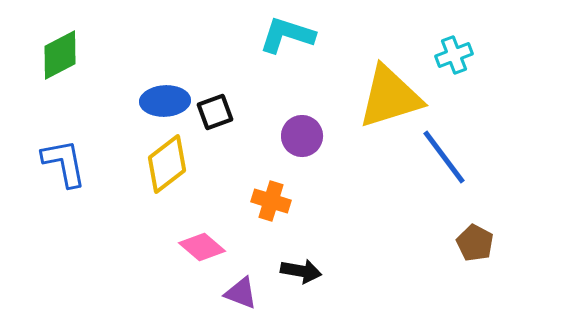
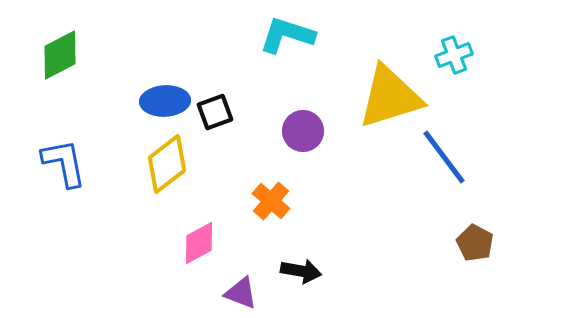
purple circle: moved 1 px right, 5 px up
orange cross: rotated 24 degrees clockwise
pink diamond: moved 3 px left, 4 px up; rotated 69 degrees counterclockwise
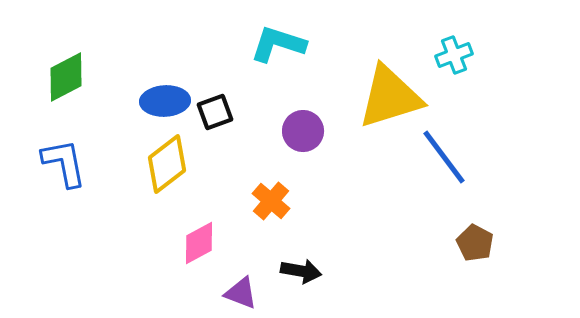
cyan L-shape: moved 9 px left, 9 px down
green diamond: moved 6 px right, 22 px down
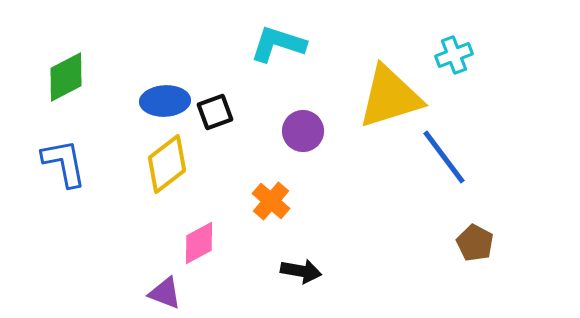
purple triangle: moved 76 px left
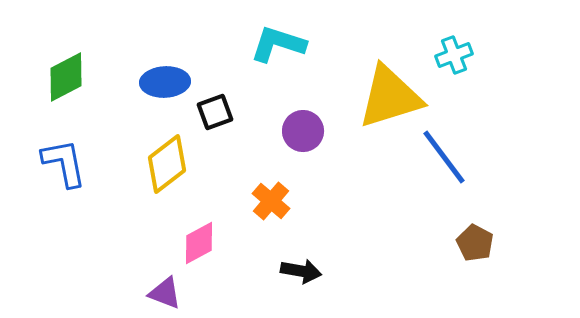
blue ellipse: moved 19 px up
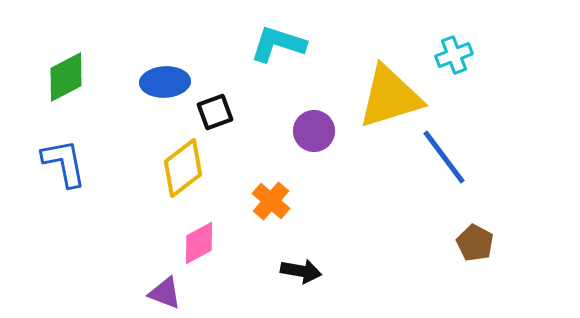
purple circle: moved 11 px right
yellow diamond: moved 16 px right, 4 px down
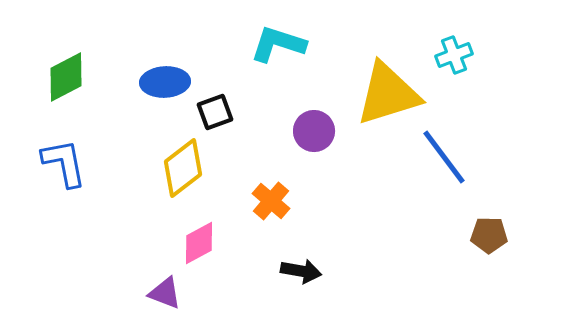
yellow triangle: moved 2 px left, 3 px up
brown pentagon: moved 14 px right, 8 px up; rotated 27 degrees counterclockwise
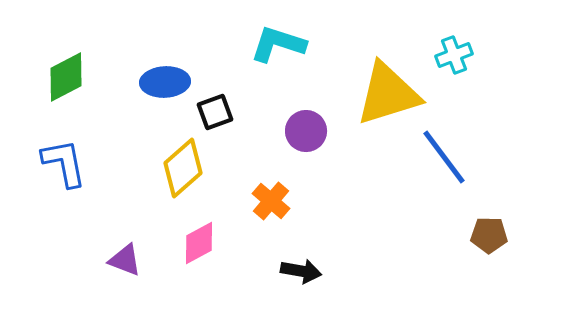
purple circle: moved 8 px left
yellow diamond: rotated 4 degrees counterclockwise
purple triangle: moved 40 px left, 33 px up
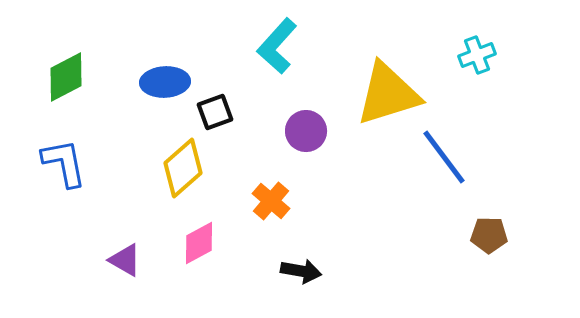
cyan L-shape: moved 1 px left, 2 px down; rotated 66 degrees counterclockwise
cyan cross: moved 23 px right
purple triangle: rotated 9 degrees clockwise
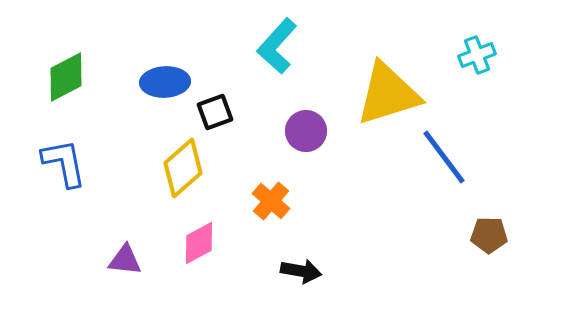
purple triangle: rotated 24 degrees counterclockwise
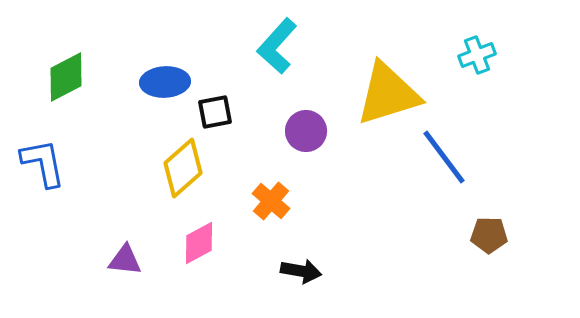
black square: rotated 9 degrees clockwise
blue L-shape: moved 21 px left
